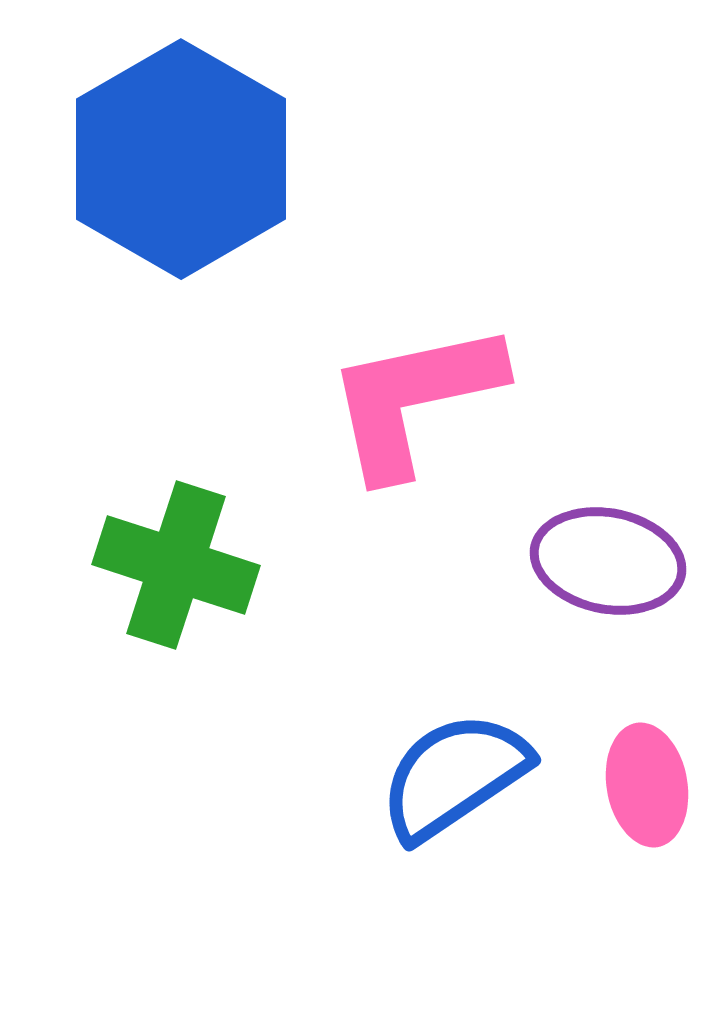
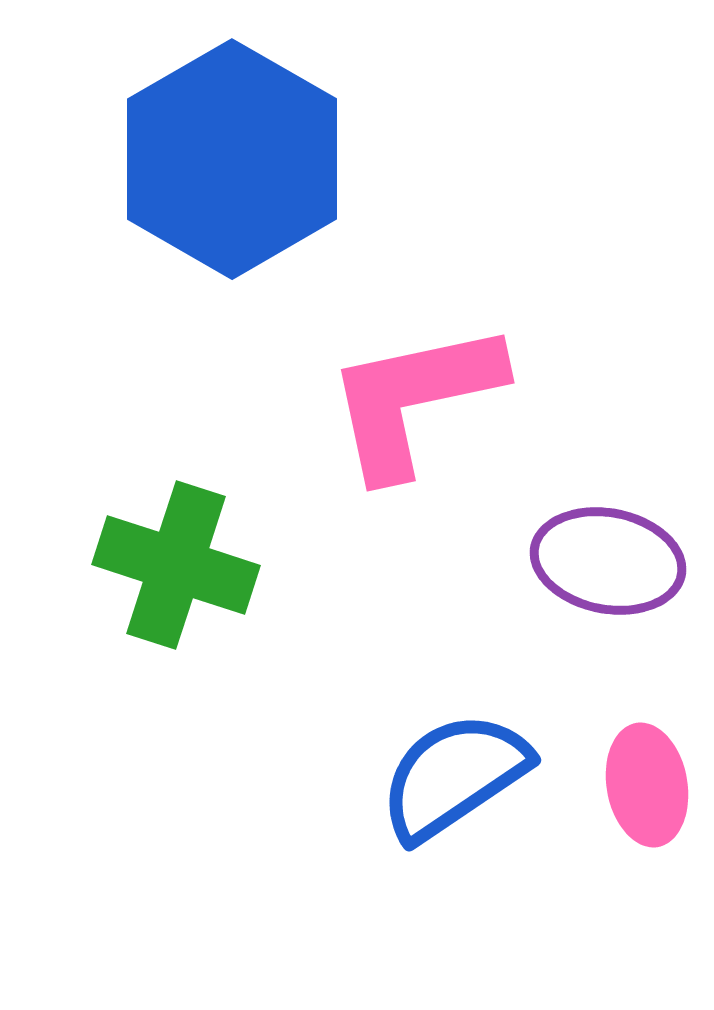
blue hexagon: moved 51 px right
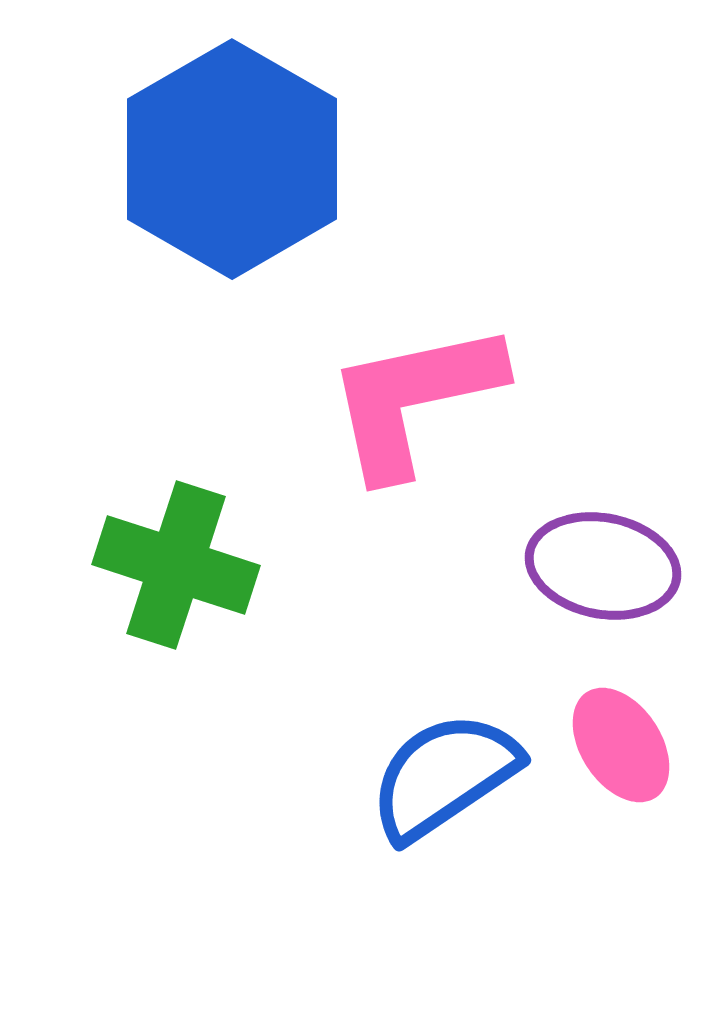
purple ellipse: moved 5 px left, 5 px down
blue semicircle: moved 10 px left
pink ellipse: moved 26 px left, 40 px up; rotated 23 degrees counterclockwise
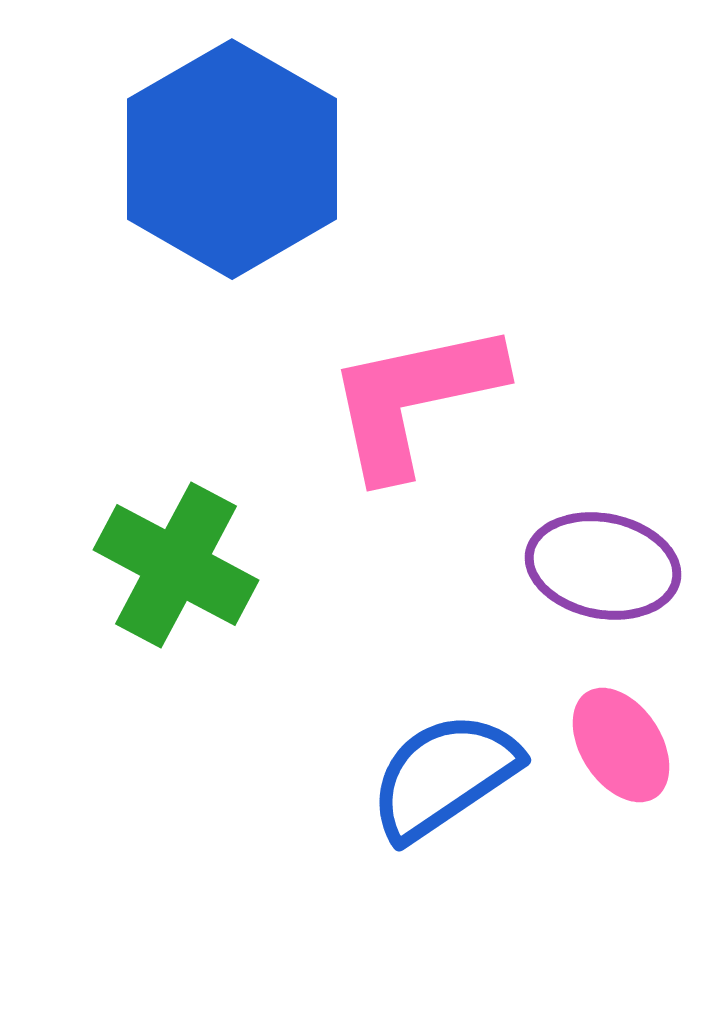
green cross: rotated 10 degrees clockwise
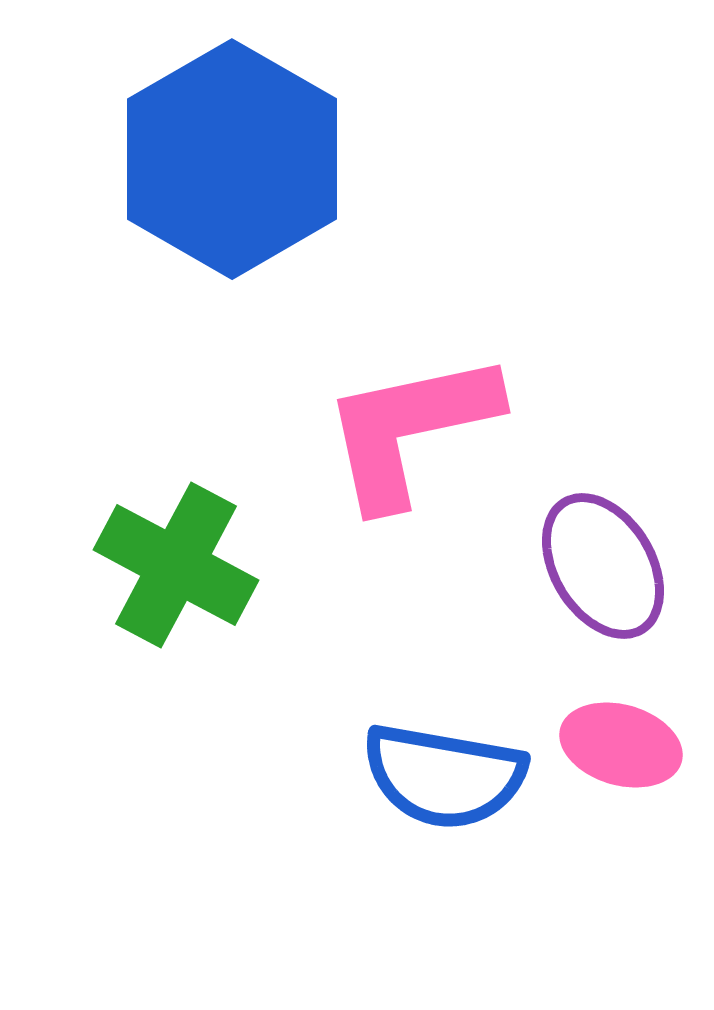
pink L-shape: moved 4 px left, 30 px down
purple ellipse: rotated 48 degrees clockwise
pink ellipse: rotated 41 degrees counterclockwise
blue semicircle: rotated 136 degrees counterclockwise
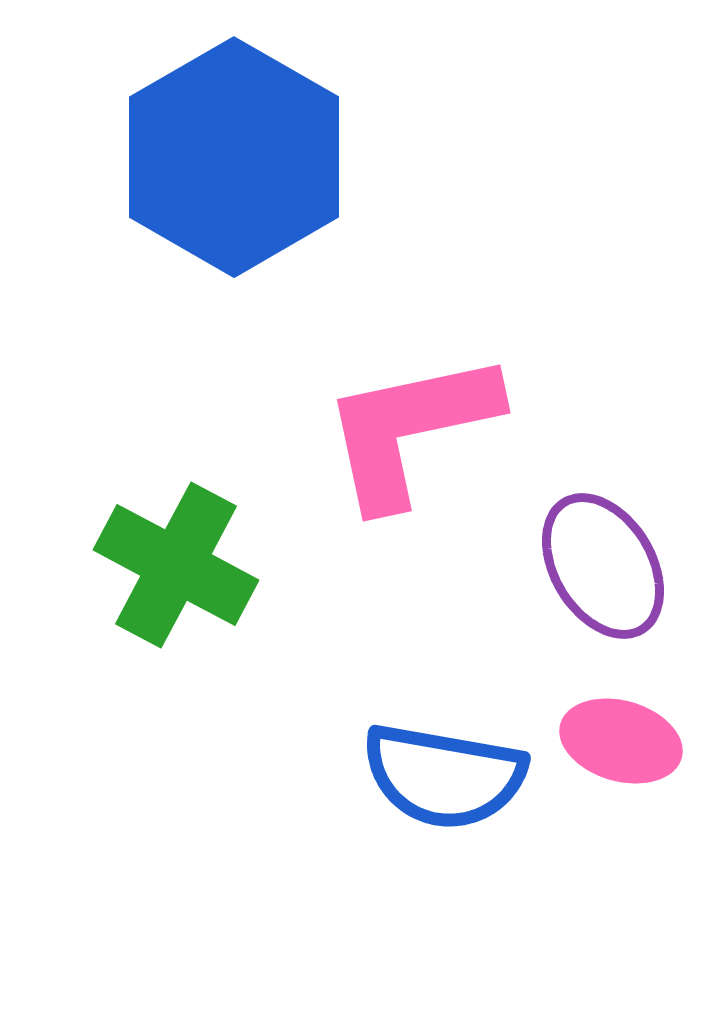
blue hexagon: moved 2 px right, 2 px up
pink ellipse: moved 4 px up
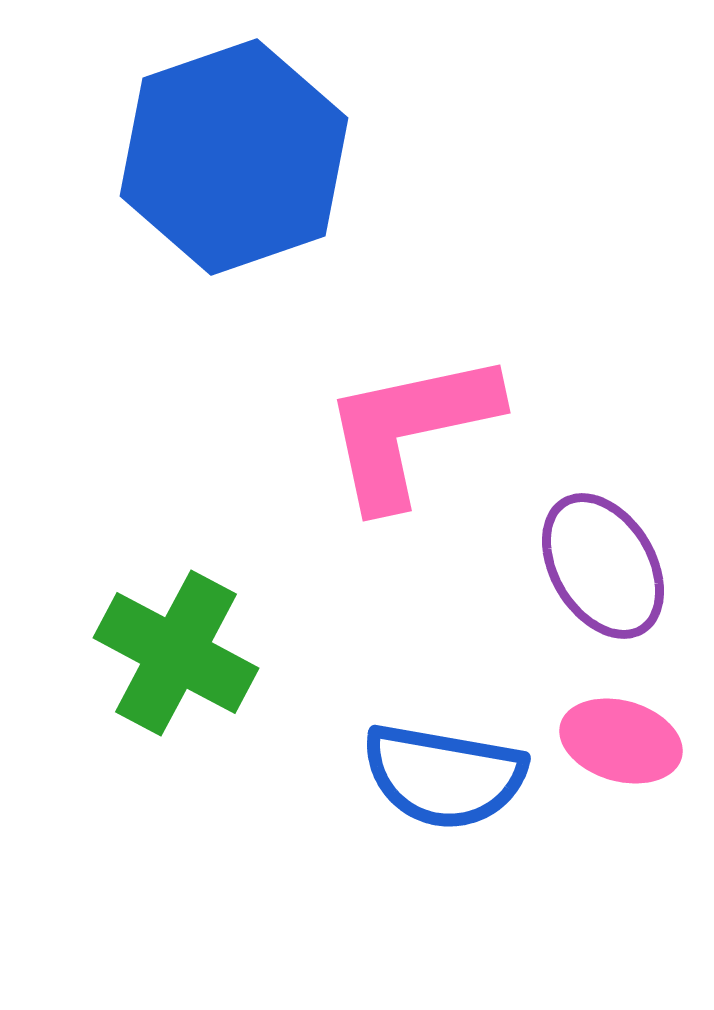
blue hexagon: rotated 11 degrees clockwise
green cross: moved 88 px down
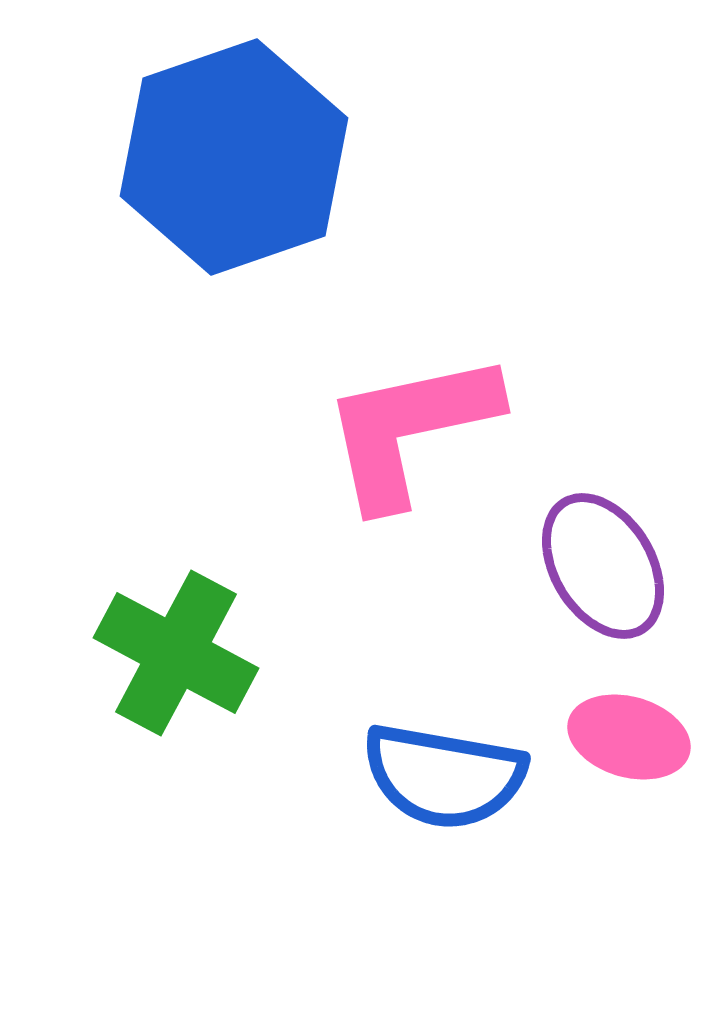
pink ellipse: moved 8 px right, 4 px up
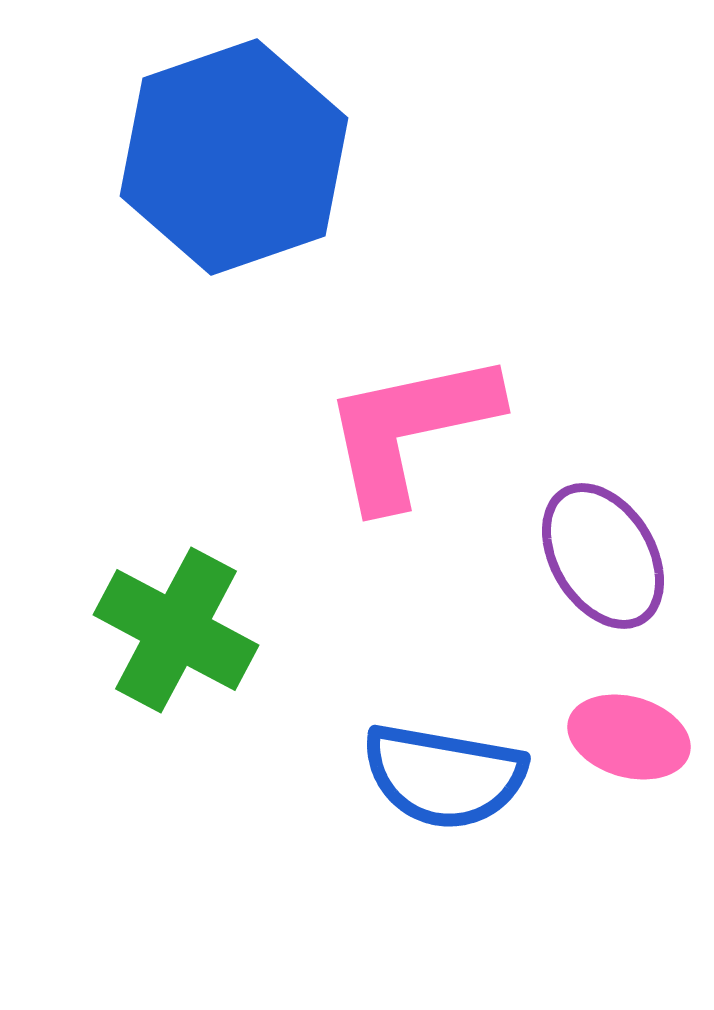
purple ellipse: moved 10 px up
green cross: moved 23 px up
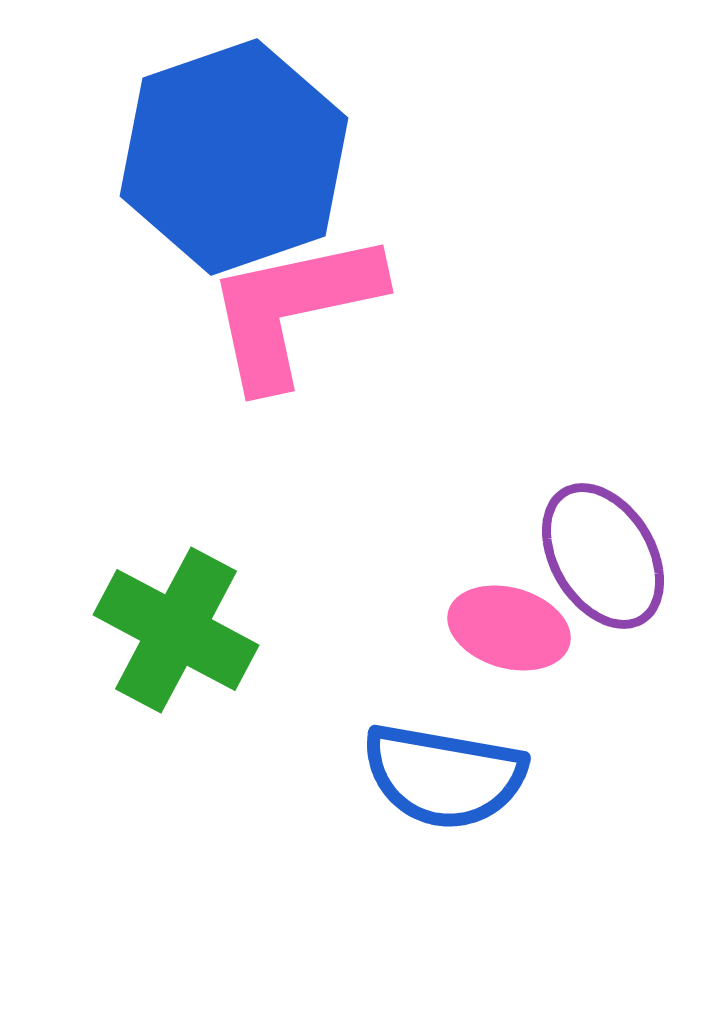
pink L-shape: moved 117 px left, 120 px up
pink ellipse: moved 120 px left, 109 px up
